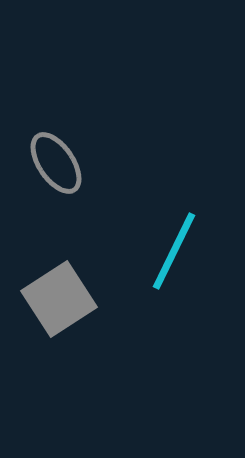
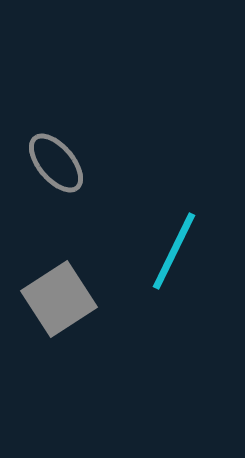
gray ellipse: rotated 6 degrees counterclockwise
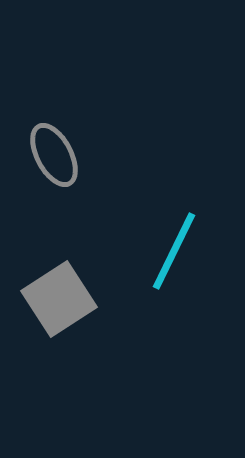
gray ellipse: moved 2 px left, 8 px up; rotated 12 degrees clockwise
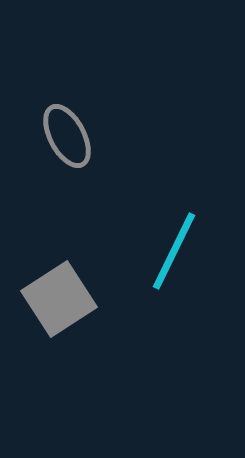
gray ellipse: moved 13 px right, 19 px up
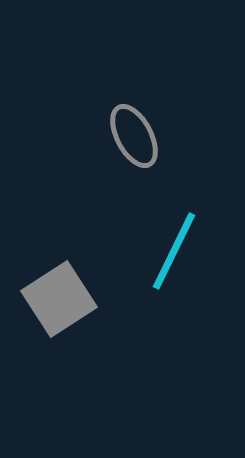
gray ellipse: moved 67 px right
